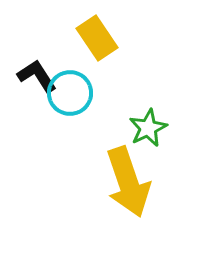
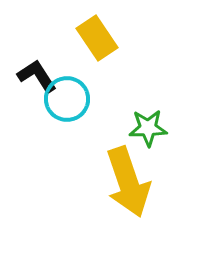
cyan circle: moved 3 px left, 6 px down
green star: rotated 24 degrees clockwise
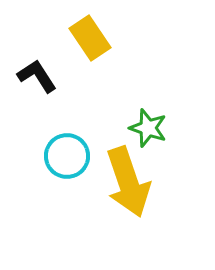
yellow rectangle: moved 7 px left
cyan circle: moved 57 px down
green star: rotated 21 degrees clockwise
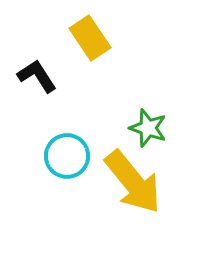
yellow arrow: moved 5 px right; rotated 20 degrees counterclockwise
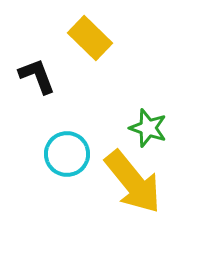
yellow rectangle: rotated 12 degrees counterclockwise
black L-shape: rotated 12 degrees clockwise
cyan circle: moved 2 px up
